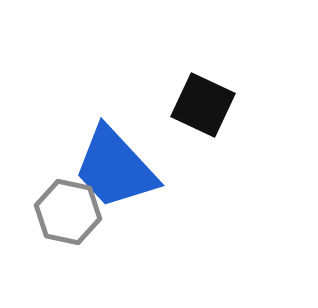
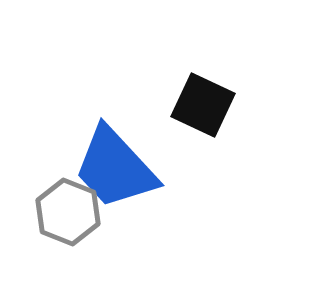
gray hexagon: rotated 10 degrees clockwise
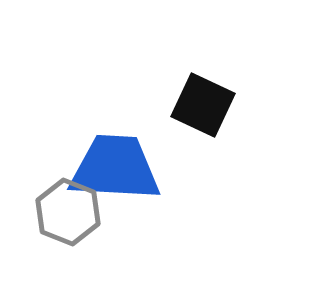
blue trapezoid: rotated 136 degrees clockwise
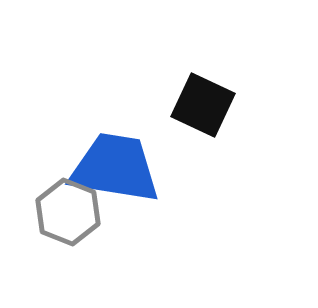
blue trapezoid: rotated 6 degrees clockwise
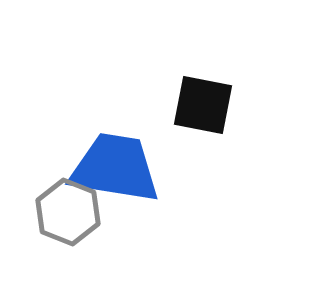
black square: rotated 14 degrees counterclockwise
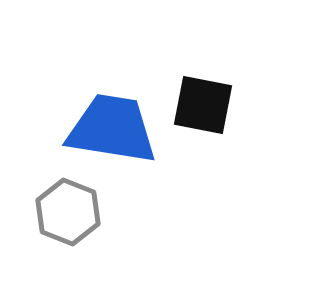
blue trapezoid: moved 3 px left, 39 px up
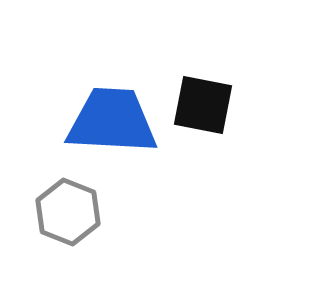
blue trapezoid: moved 8 px up; rotated 6 degrees counterclockwise
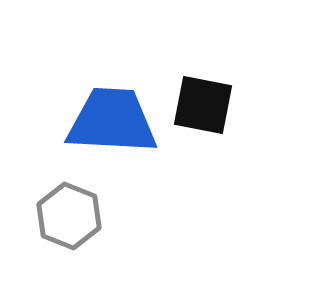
gray hexagon: moved 1 px right, 4 px down
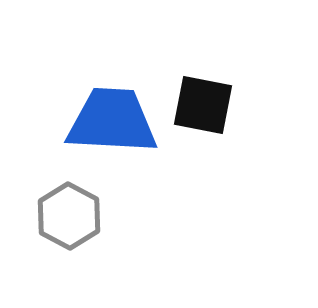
gray hexagon: rotated 6 degrees clockwise
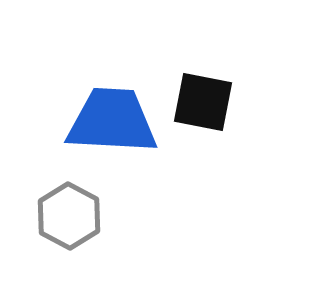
black square: moved 3 px up
